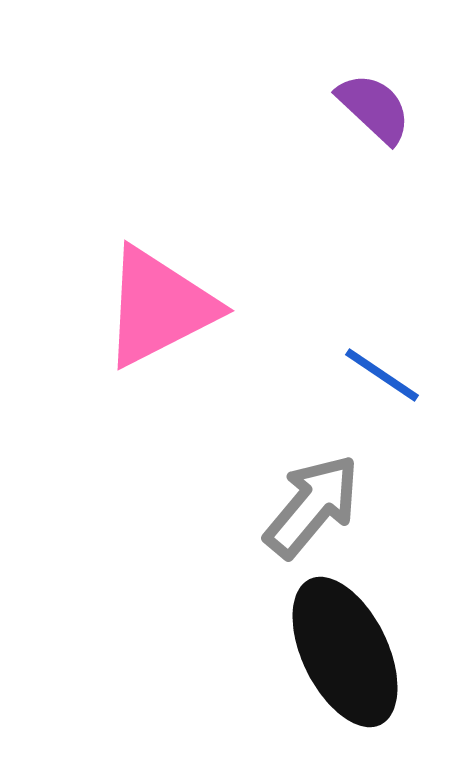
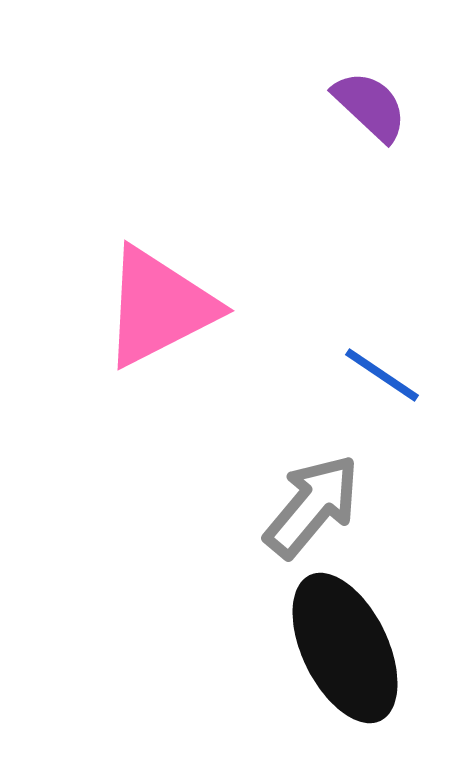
purple semicircle: moved 4 px left, 2 px up
black ellipse: moved 4 px up
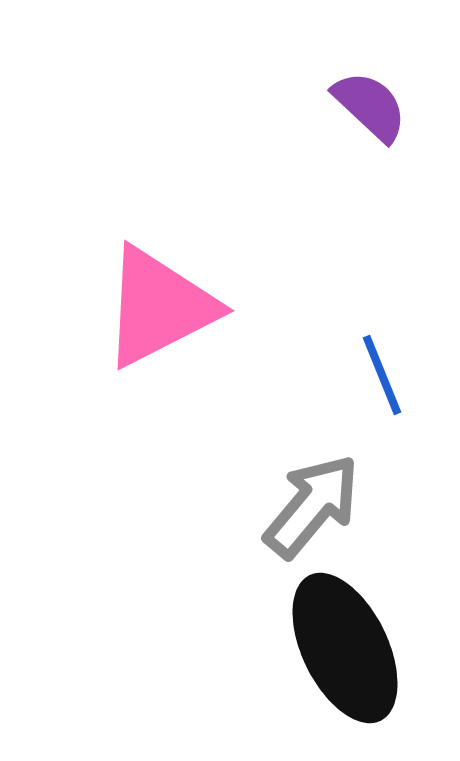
blue line: rotated 34 degrees clockwise
